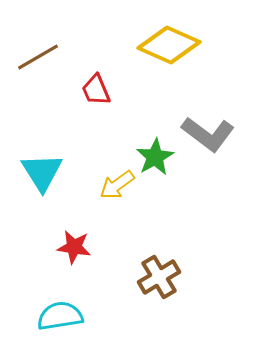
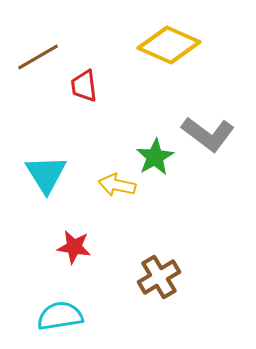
red trapezoid: moved 12 px left, 4 px up; rotated 16 degrees clockwise
cyan triangle: moved 4 px right, 2 px down
yellow arrow: rotated 48 degrees clockwise
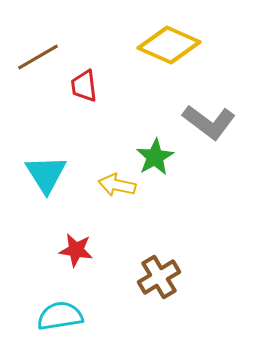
gray L-shape: moved 1 px right, 12 px up
red star: moved 2 px right, 3 px down
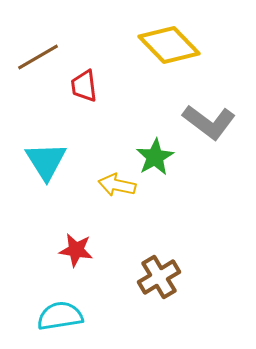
yellow diamond: rotated 22 degrees clockwise
cyan triangle: moved 13 px up
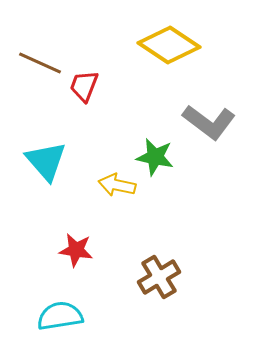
yellow diamond: rotated 12 degrees counterclockwise
brown line: moved 2 px right, 6 px down; rotated 54 degrees clockwise
red trapezoid: rotated 28 degrees clockwise
green star: rotated 30 degrees counterclockwise
cyan triangle: rotated 9 degrees counterclockwise
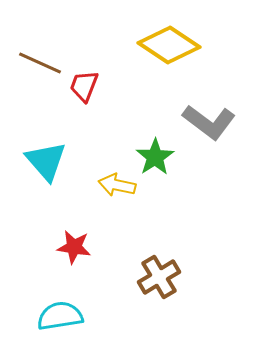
green star: rotated 27 degrees clockwise
red star: moved 2 px left, 3 px up
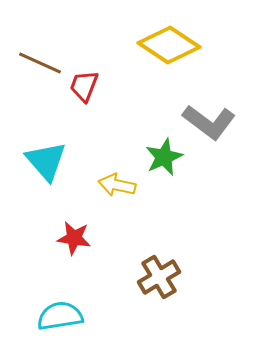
green star: moved 9 px right; rotated 9 degrees clockwise
red star: moved 9 px up
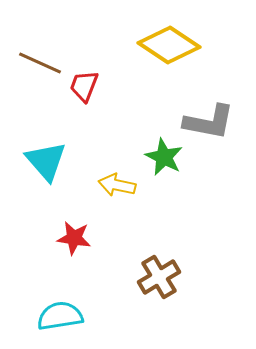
gray L-shape: rotated 26 degrees counterclockwise
green star: rotated 21 degrees counterclockwise
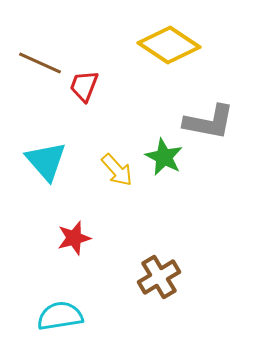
yellow arrow: moved 15 px up; rotated 144 degrees counterclockwise
red star: rotated 24 degrees counterclockwise
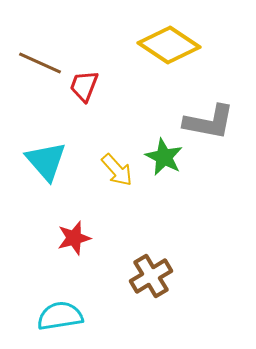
brown cross: moved 8 px left, 1 px up
